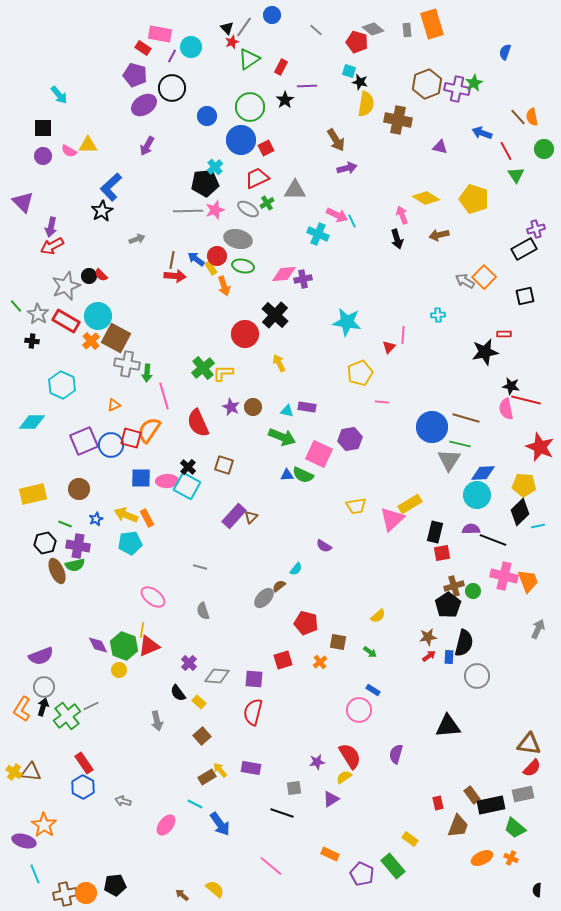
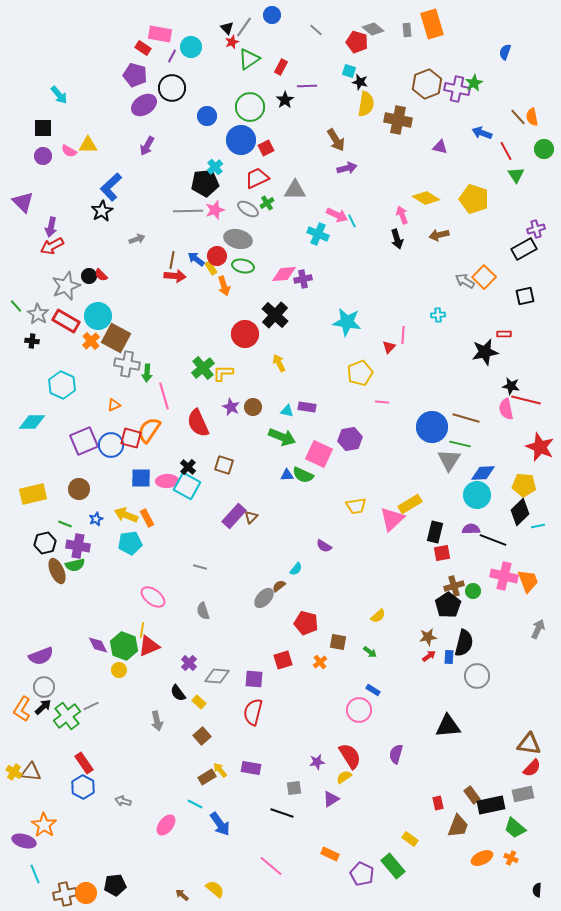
black arrow at (43, 707): rotated 30 degrees clockwise
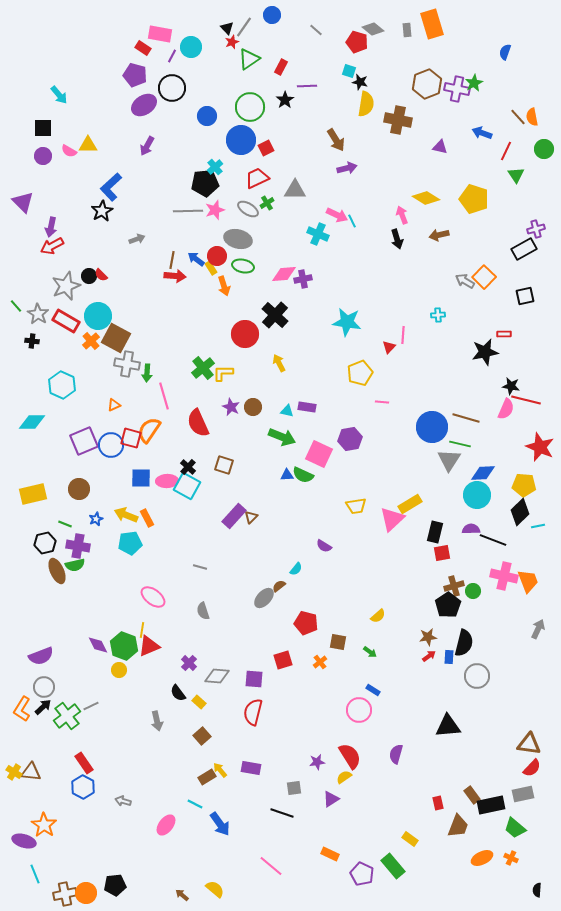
red line at (506, 151): rotated 54 degrees clockwise
pink semicircle at (506, 409): rotated 145 degrees counterclockwise
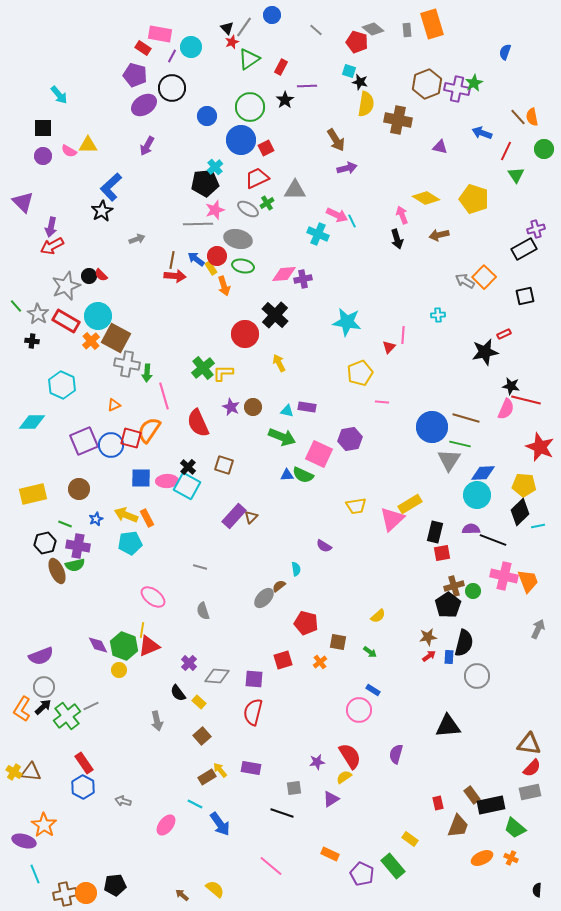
gray line at (188, 211): moved 10 px right, 13 px down
red rectangle at (504, 334): rotated 24 degrees counterclockwise
cyan semicircle at (296, 569): rotated 48 degrees counterclockwise
gray rectangle at (523, 794): moved 7 px right, 2 px up
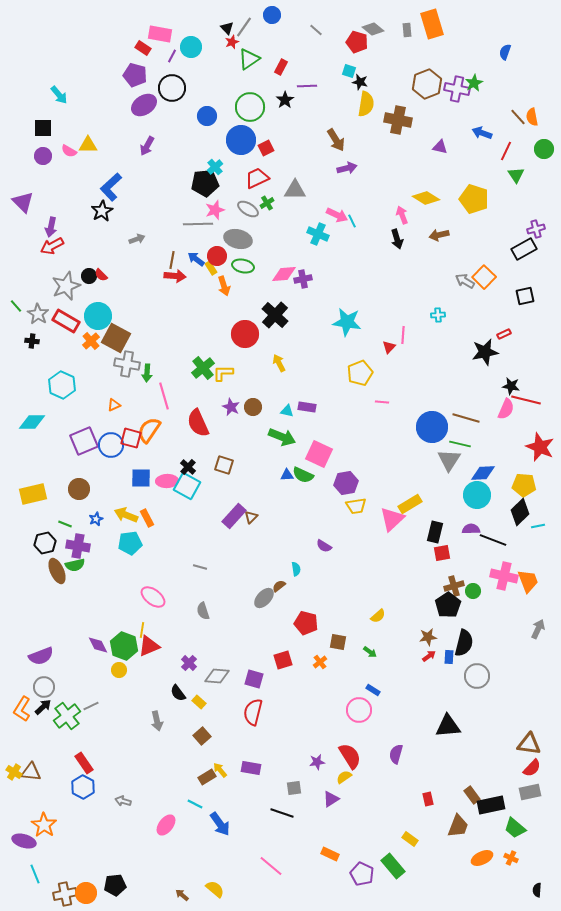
purple hexagon at (350, 439): moved 4 px left, 44 px down
purple square at (254, 679): rotated 12 degrees clockwise
red rectangle at (438, 803): moved 10 px left, 4 px up
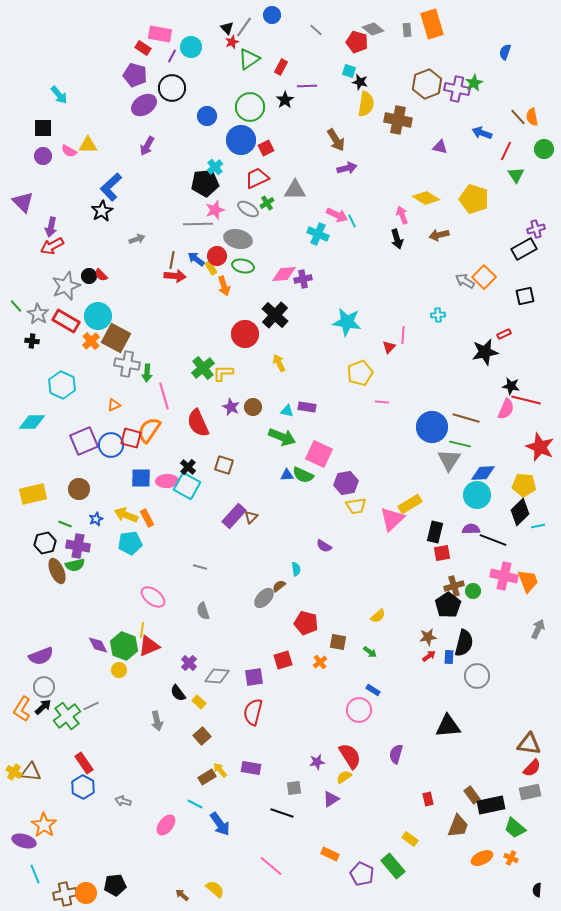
purple square at (254, 679): moved 2 px up; rotated 24 degrees counterclockwise
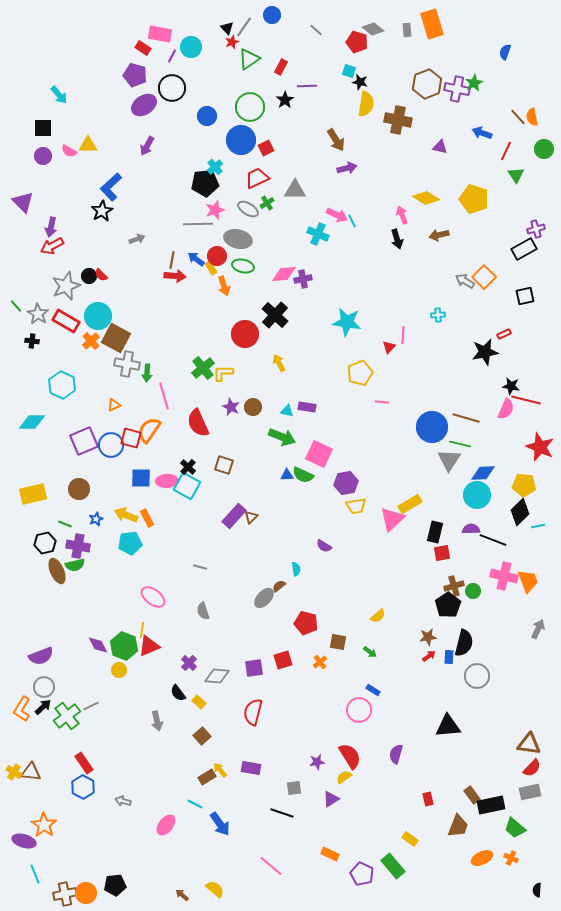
purple square at (254, 677): moved 9 px up
